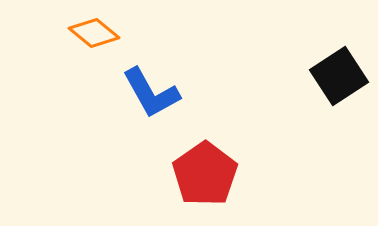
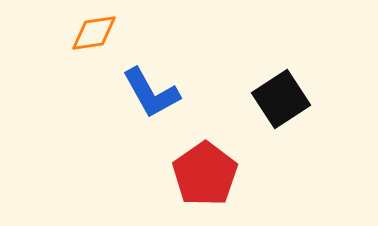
orange diamond: rotated 48 degrees counterclockwise
black square: moved 58 px left, 23 px down
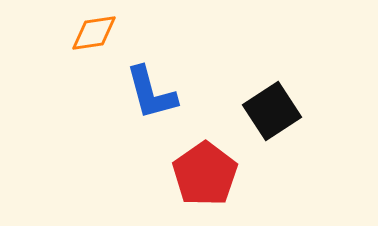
blue L-shape: rotated 14 degrees clockwise
black square: moved 9 px left, 12 px down
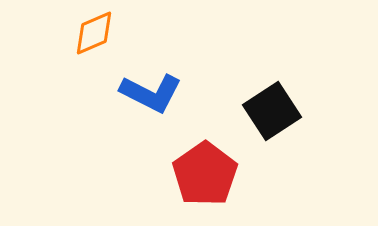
orange diamond: rotated 15 degrees counterclockwise
blue L-shape: rotated 48 degrees counterclockwise
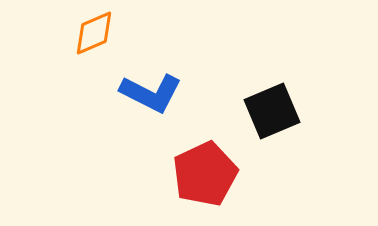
black square: rotated 10 degrees clockwise
red pentagon: rotated 10 degrees clockwise
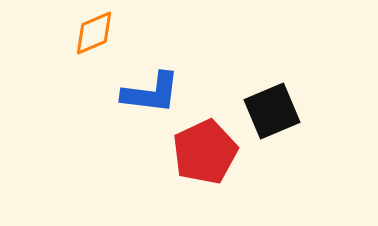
blue L-shape: rotated 20 degrees counterclockwise
red pentagon: moved 22 px up
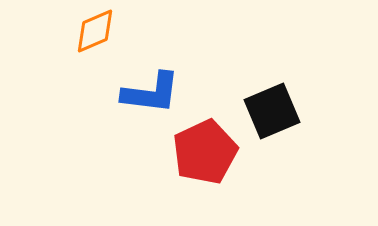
orange diamond: moved 1 px right, 2 px up
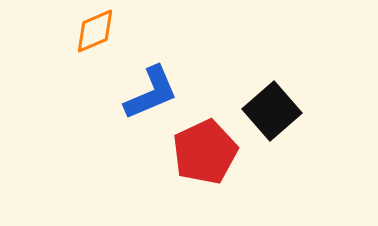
blue L-shape: rotated 30 degrees counterclockwise
black square: rotated 18 degrees counterclockwise
